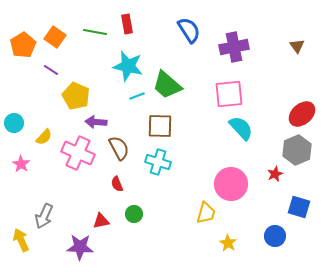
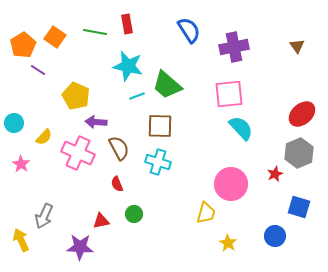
purple line: moved 13 px left
gray hexagon: moved 2 px right, 3 px down
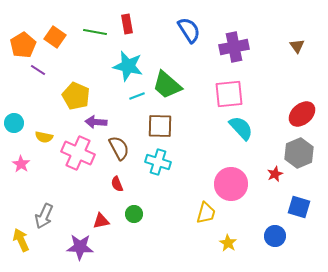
yellow semicircle: rotated 60 degrees clockwise
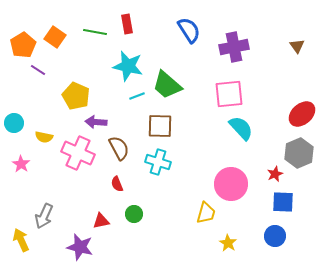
blue square: moved 16 px left, 5 px up; rotated 15 degrees counterclockwise
purple star: rotated 12 degrees clockwise
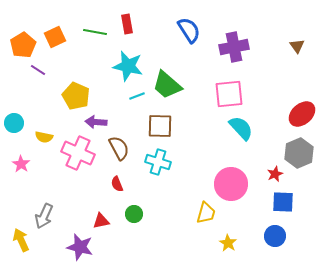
orange square: rotated 30 degrees clockwise
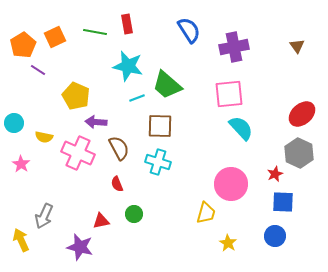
cyan line: moved 2 px down
gray hexagon: rotated 12 degrees counterclockwise
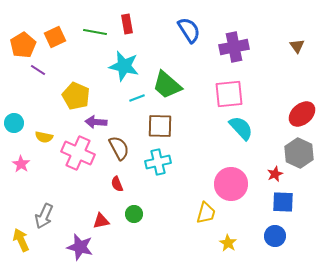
cyan star: moved 4 px left
cyan cross: rotated 30 degrees counterclockwise
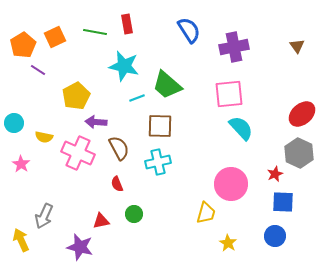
yellow pentagon: rotated 20 degrees clockwise
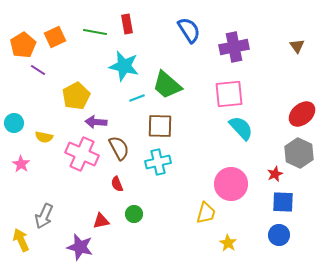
pink cross: moved 4 px right, 1 px down
blue circle: moved 4 px right, 1 px up
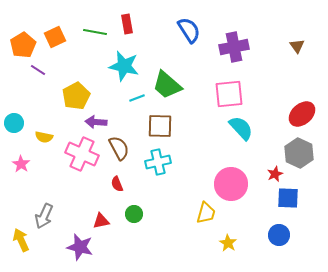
blue square: moved 5 px right, 4 px up
